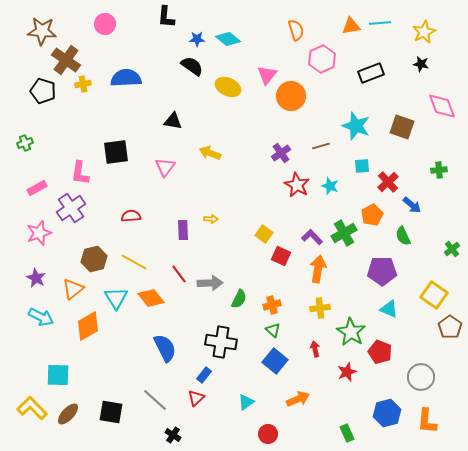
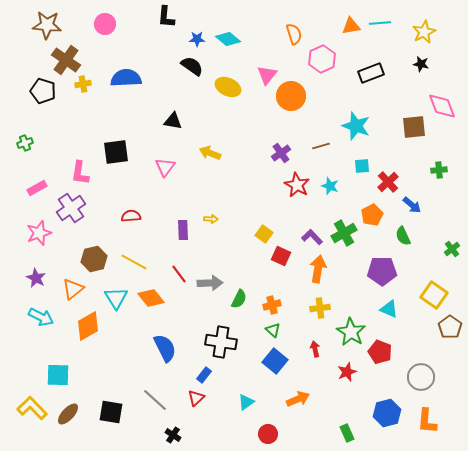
orange semicircle at (296, 30): moved 2 px left, 4 px down
brown star at (42, 31): moved 5 px right, 6 px up
brown square at (402, 127): moved 12 px right; rotated 25 degrees counterclockwise
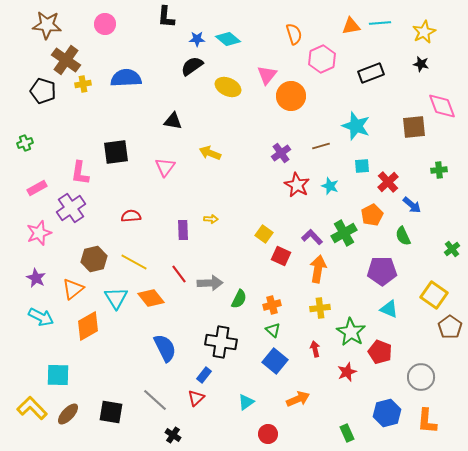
black semicircle at (192, 66): rotated 70 degrees counterclockwise
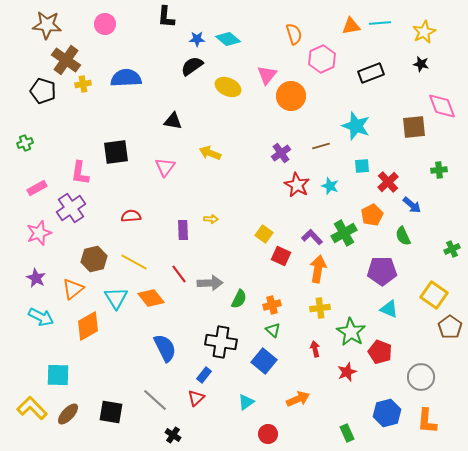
green cross at (452, 249): rotated 14 degrees clockwise
blue square at (275, 361): moved 11 px left
